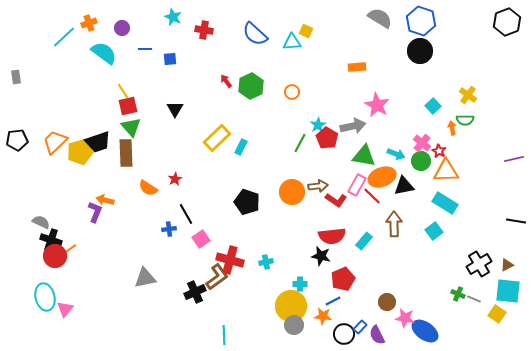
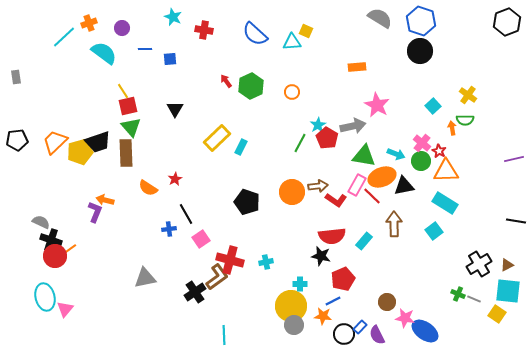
black cross at (195, 292): rotated 10 degrees counterclockwise
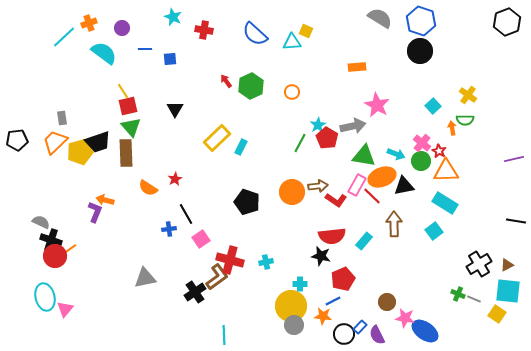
gray rectangle at (16, 77): moved 46 px right, 41 px down
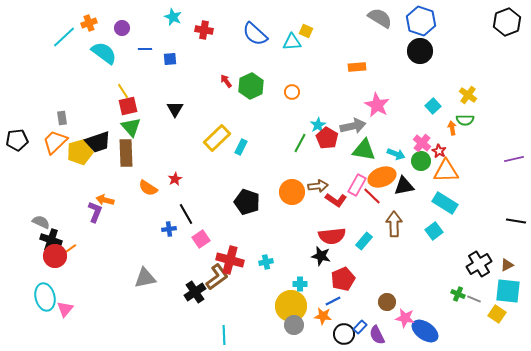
green triangle at (364, 156): moved 6 px up
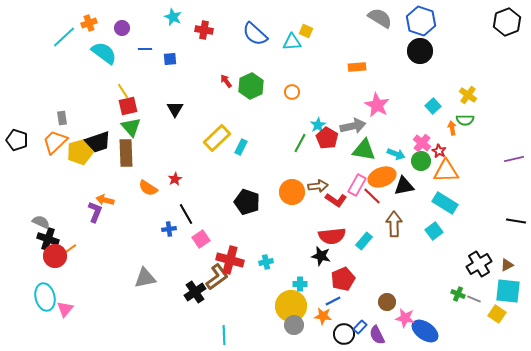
black pentagon at (17, 140): rotated 25 degrees clockwise
black cross at (51, 240): moved 3 px left, 1 px up
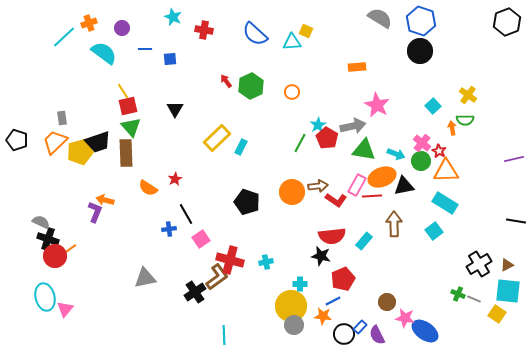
red line at (372, 196): rotated 48 degrees counterclockwise
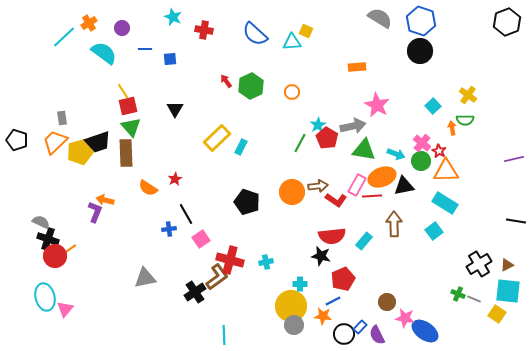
orange cross at (89, 23): rotated 14 degrees counterclockwise
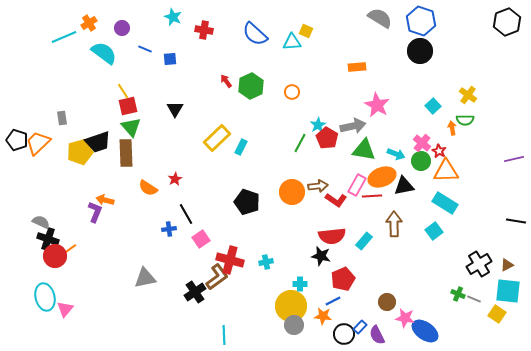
cyan line at (64, 37): rotated 20 degrees clockwise
blue line at (145, 49): rotated 24 degrees clockwise
orange trapezoid at (55, 142): moved 17 px left, 1 px down
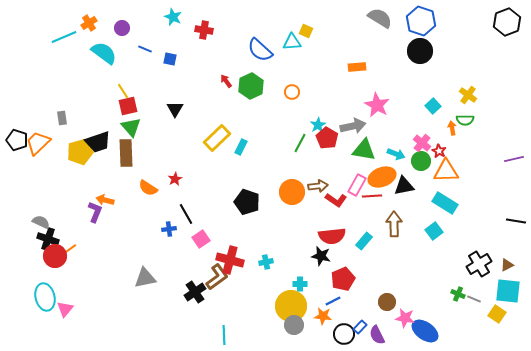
blue semicircle at (255, 34): moved 5 px right, 16 px down
blue square at (170, 59): rotated 16 degrees clockwise
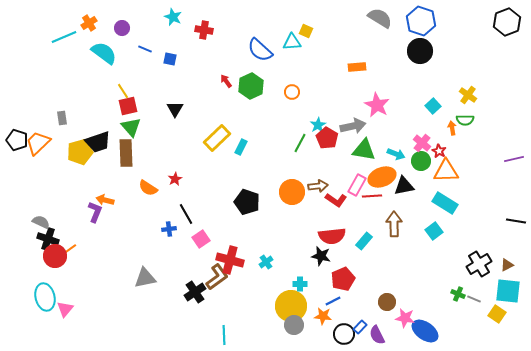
cyan cross at (266, 262): rotated 24 degrees counterclockwise
